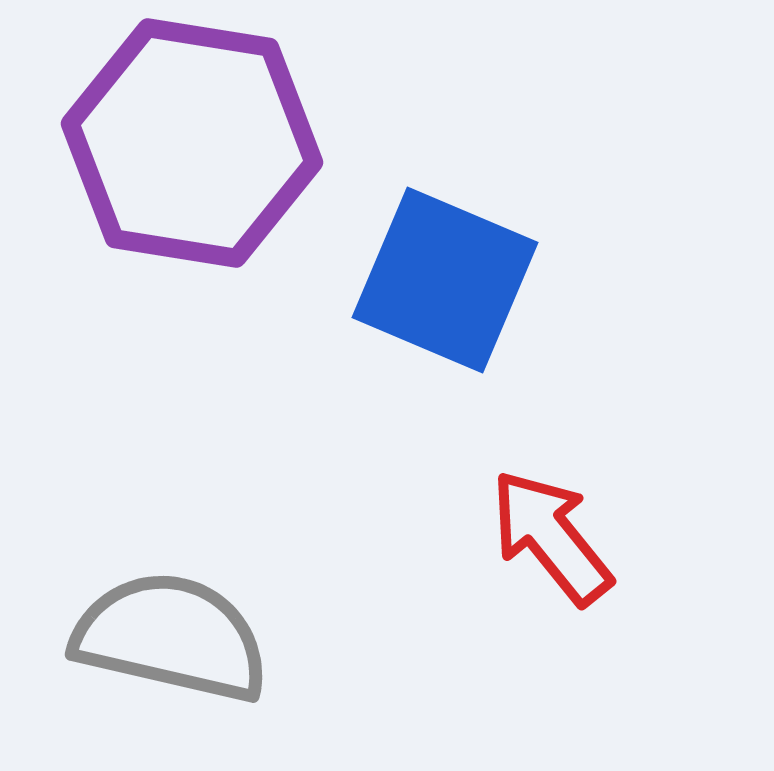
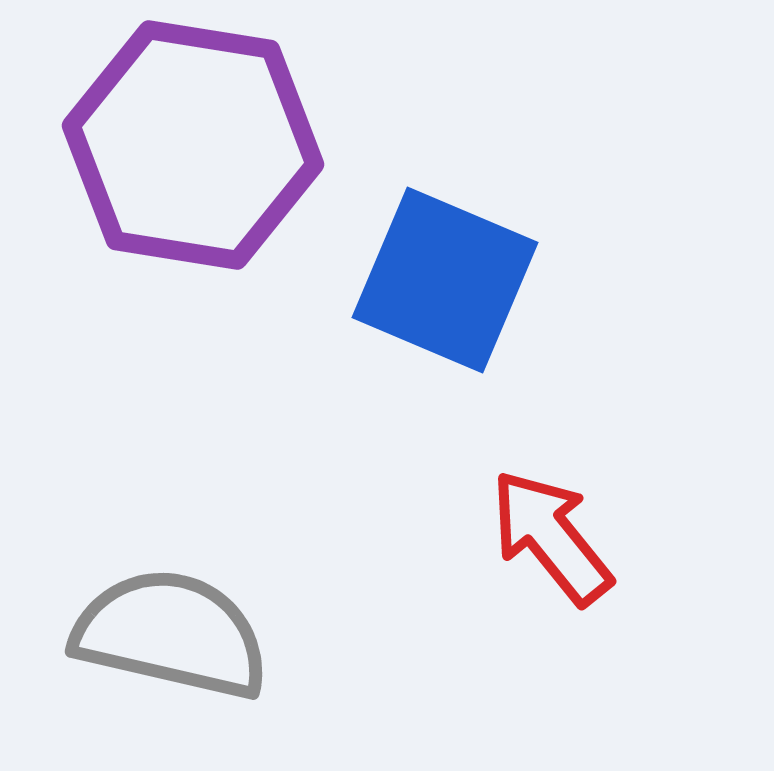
purple hexagon: moved 1 px right, 2 px down
gray semicircle: moved 3 px up
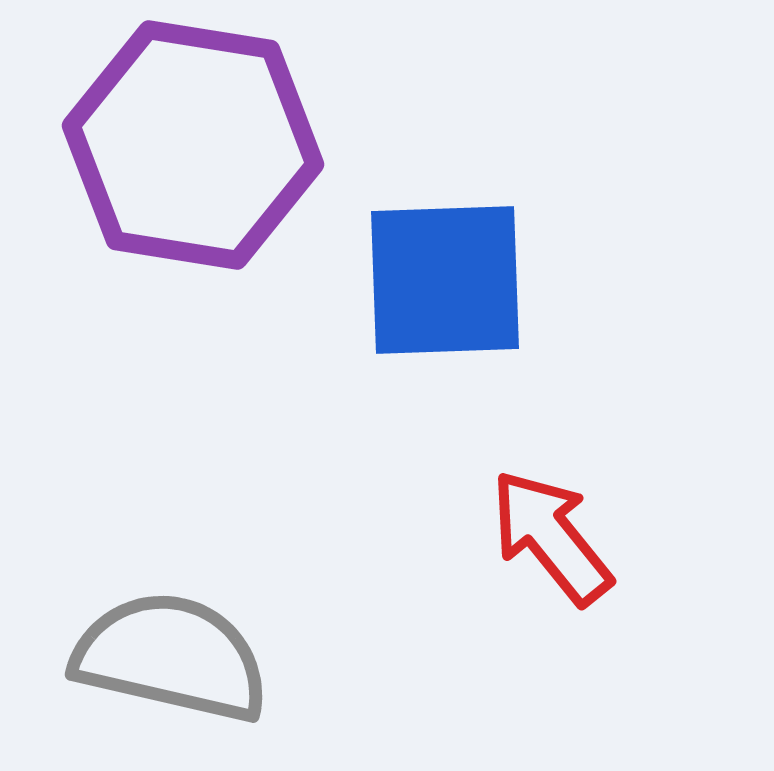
blue square: rotated 25 degrees counterclockwise
gray semicircle: moved 23 px down
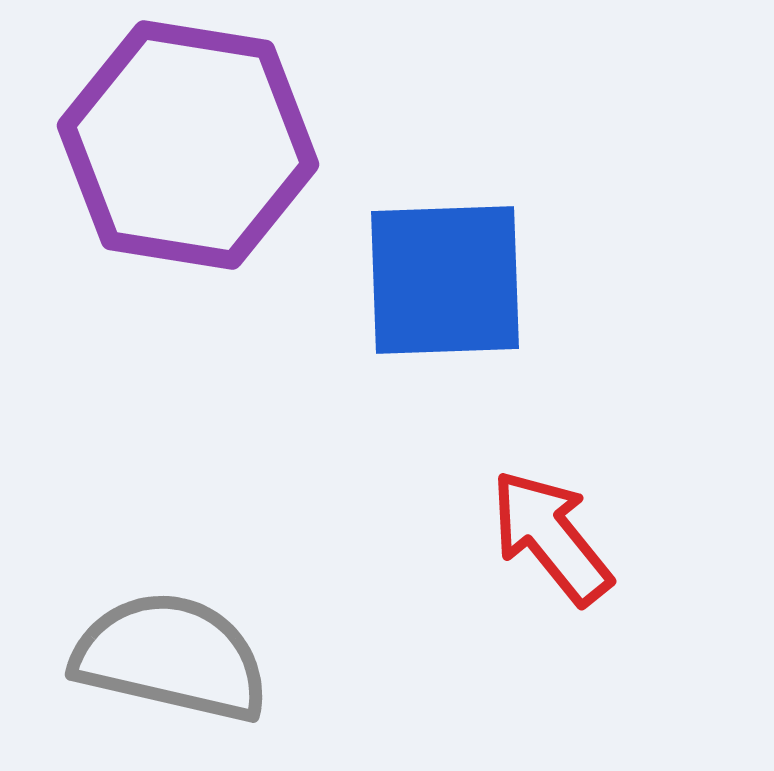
purple hexagon: moved 5 px left
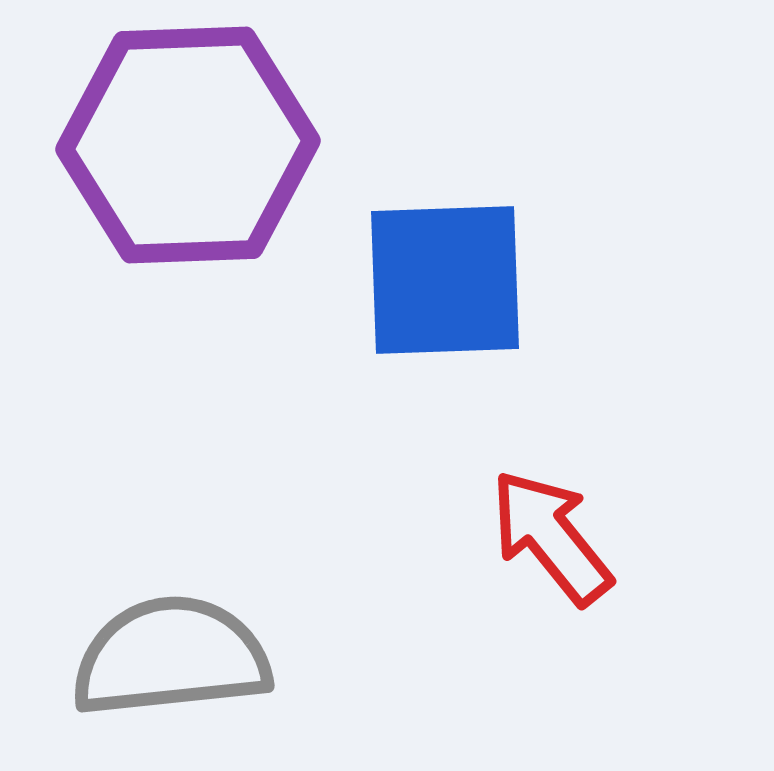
purple hexagon: rotated 11 degrees counterclockwise
gray semicircle: rotated 19 degrees counterclockwise
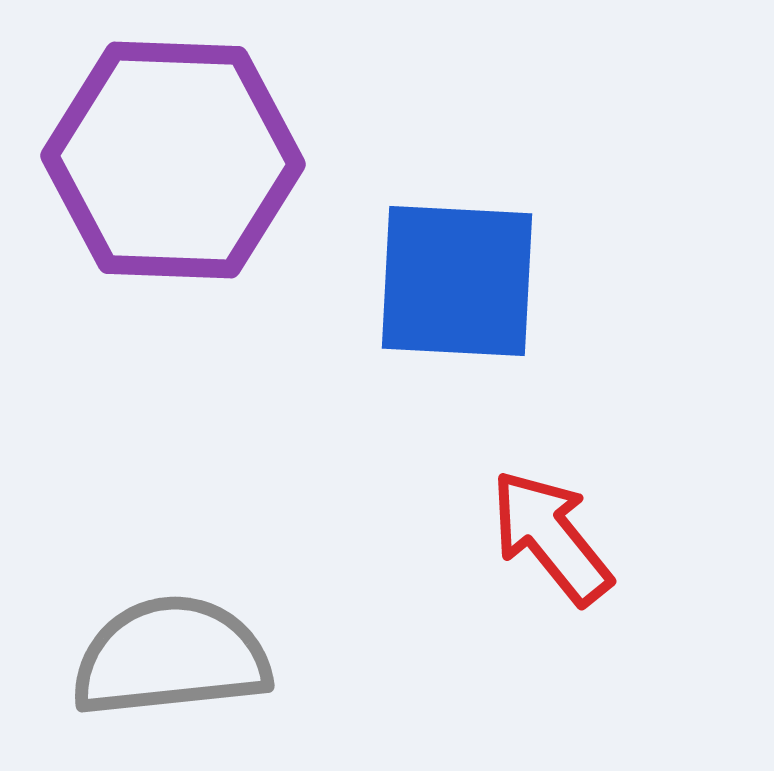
purple hexagon: moved 15 px left, 15 px down; rotated 4 degrees clockwise
blue square: moved 12 px right, 1 px down; rotated 5 degrees clockwise
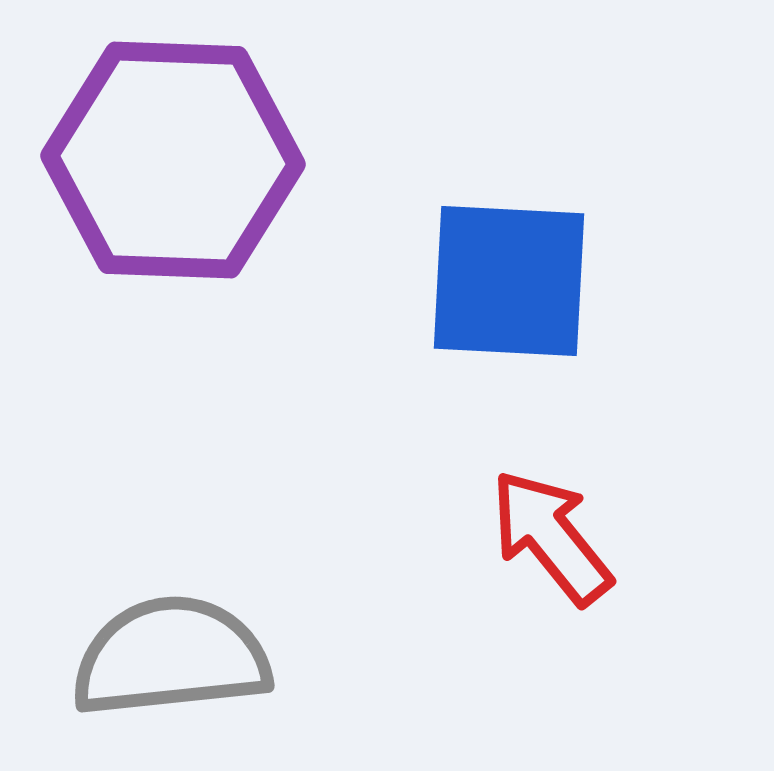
blue square: moved 52 px right
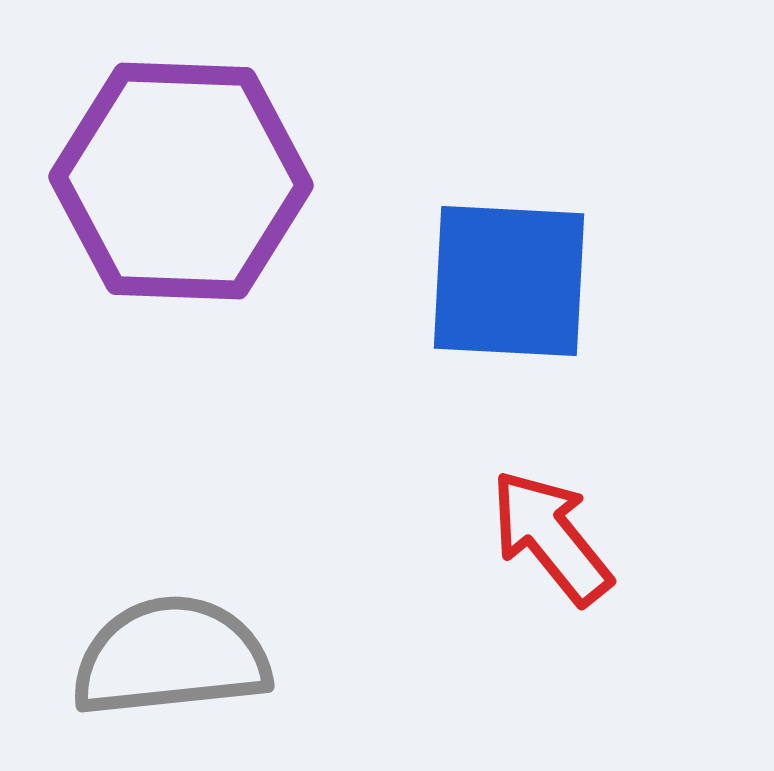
purple hexagon: moved 8 px right, 21 px down
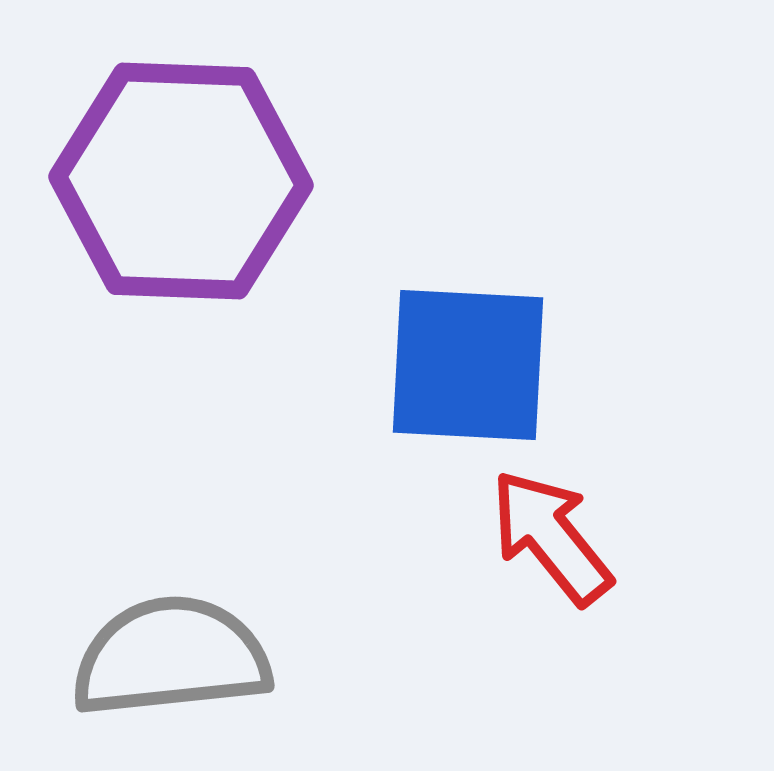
blue square: moved 41 px left, 84 px down
